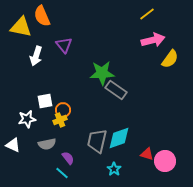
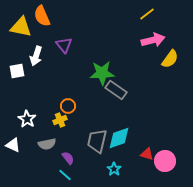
white square: moved 28 px left, 30 px up
orange circle: moved 5 px right, 4 px up
white star: rotated 30 degrees counterclockwise
cyan line: moved 3 px right, 2 px down
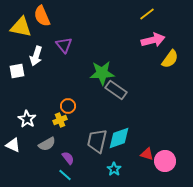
gray semicircle: rotated 18 degrees counterclockwise
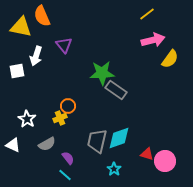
yellow cross: moved 2 px up
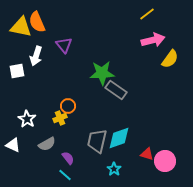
orange semicircle: moved 5 px left, 6 px down
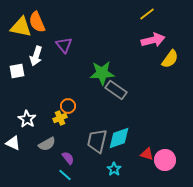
white triangle: moved 2 px up
pink circle: moved 1 px up
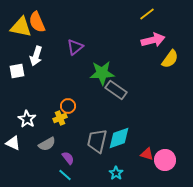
purple triangle: moved 11 px right, 2 px down; rotated 30 degrees clockwise
cyan star: moved 2 px right, 4 px down
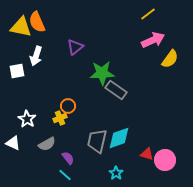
yellow line: moved 1 px right
pink arrow: rotated 10 degrees counterclockwise
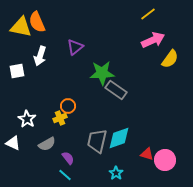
white arrow: moved 4 px right
